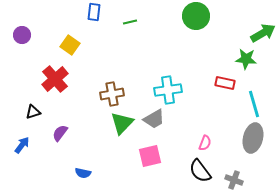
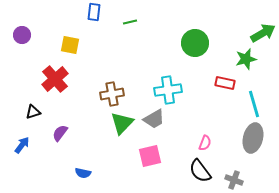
green circle: moved 1 px left, 27 px down
yellow square: rotated 24 degrees counterclockwise
green star: rotated 20 degrees counterclockwise
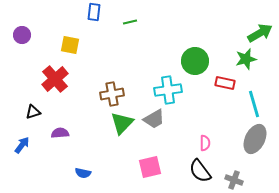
green arrow: moved 3 px left
green circle: moved 18 px down
purple semicircle: rotated 48 degrees clockwise
gray ellipse: moved 2 px right, 1 px down; rotated 12 degrees clockwise
pink semicircle: rotated 21 degrees counterclockwise
pink square: moved 11 px down
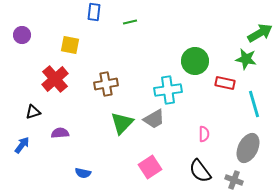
green star: rotated 25 degrees clockwise
brown cross: moved 6 px left, 10 px up
gray ellipse: moved 7 px left, 9 px down
pink semicircle: moved 1 px left, 9 px up
pink square: rotated 20 degrees counterclockwise
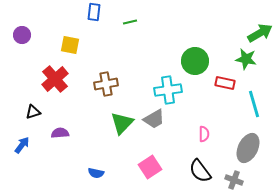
blue semicircle: moved 13 px right
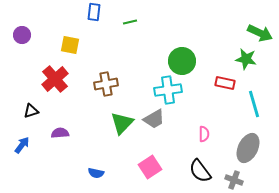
green arrow: rotated 55 degrees clockwise
green circle: moved 13 px left
black triangle: moved 2 px left, 1 px up
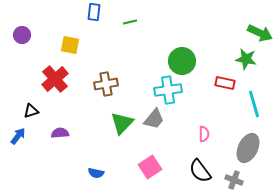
gray trapezoid: rotated 20 degrees counterclockwise
blue arrow: moved 4 px left, 9 px up
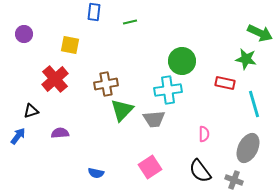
purple circle: moved 2 px right, 1 px up
gray trapezoid: rotated 45 degrees clockwise
green triangle: moved 13 px up
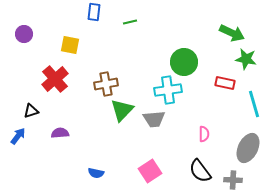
green arrow: moved 28 px left
green circle: moved 2 px right, 1 px down
pink square: moved 4 px down
gray cross: moved 1 px left; rotated 18 degrees counterclockwise
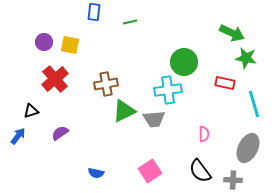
purple circle: moved 20 px right, 8 px down
green star: moved 1 px up
green triangle: moved 2 px right, 1 px down; rotated 20 degrees clockwise
purple semicircle: rotated 30 degrees counterclockwise
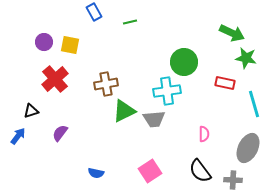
blue rectangle: rotated 36 degrees counterclockwise
cyan cross: moved 1 px left, 1 px down
purple semicircle: rotated 18 degrees counterclockwise
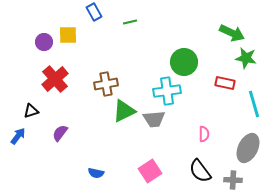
yellow square: moved 2 px left, 10 px up; rotated 12 degrees counterclockwise
